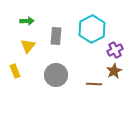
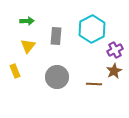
gray circle: moved 1 px right, 2 px down
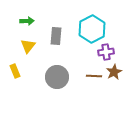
purple cross: moved 9 px left, 2 px down; rotated 21 degrees clockwise
brown star: moved 1 px down
brown line: moved 8 px up
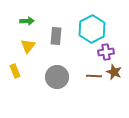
brown star: rotated 21 degrees counterclockwise
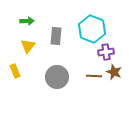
cyan hexagon: rotated 12 degrees counterclockwise
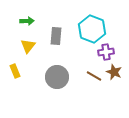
brown line: rotated 28 degrees clockwise
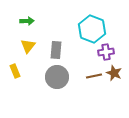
gray rectangle: moved 14 px down
brown star: moved 1 px down
brown line: rotated 42 degrees counterclockwise
